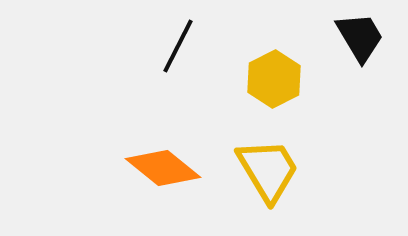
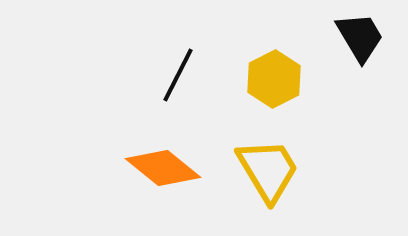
black line: moved 29 px down
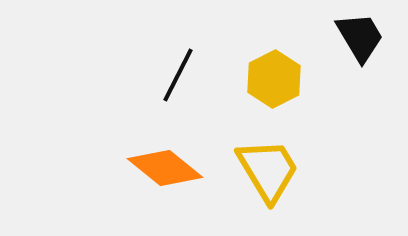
orange diamond: moved 2 px right
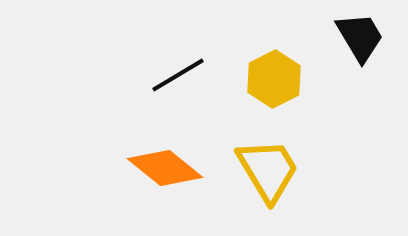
black line: rotated 32 degrees clockwise
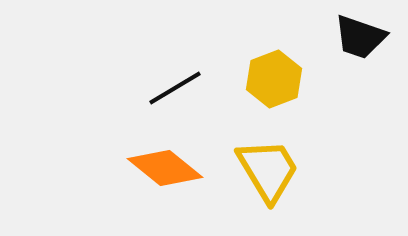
black trapezoid: rotated 140 degrees clockwise
black line: moved 3 px left, 13 px down
yellow hexagon: rotated 6 degrees clockwise
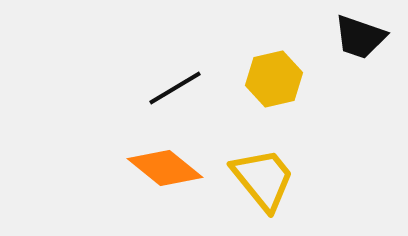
yellow hexagon: rotated 8 degrees clockwise
yellow trapezoid: moved 5 px left, 9 px down; rotated 8 degrees counterclockwise
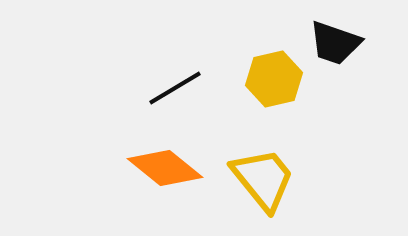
black trapezoid: moved 25 px left, 6 px down
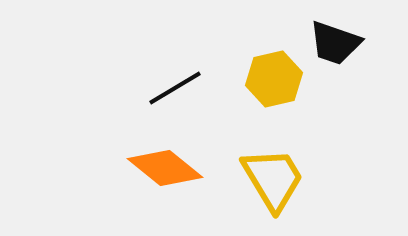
yellow trapezoid: moved 10 px right; rotated 8 degrees clockwise
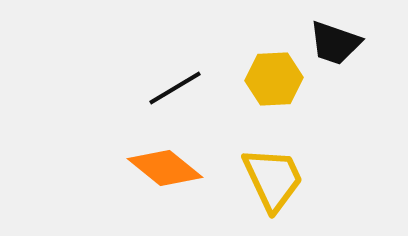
yellow hexagon: rotated 10 degrees clockwise
yellow trapezoid: rotated 6 degrees clockwise
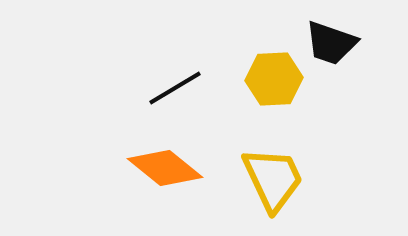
black trapezoid: moved 4 px left
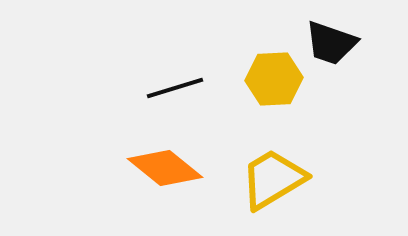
black line: rotated 14 degrees clockwise
yellow trapezoid: rotated 96 degrees counterclockwise
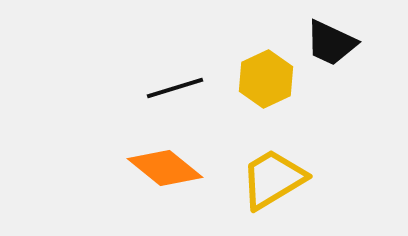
black trapezoid: rotated 6 degrees clockwise
yellow hexagon: moved 8 px left; rotated 22 degrees counterclockwise
